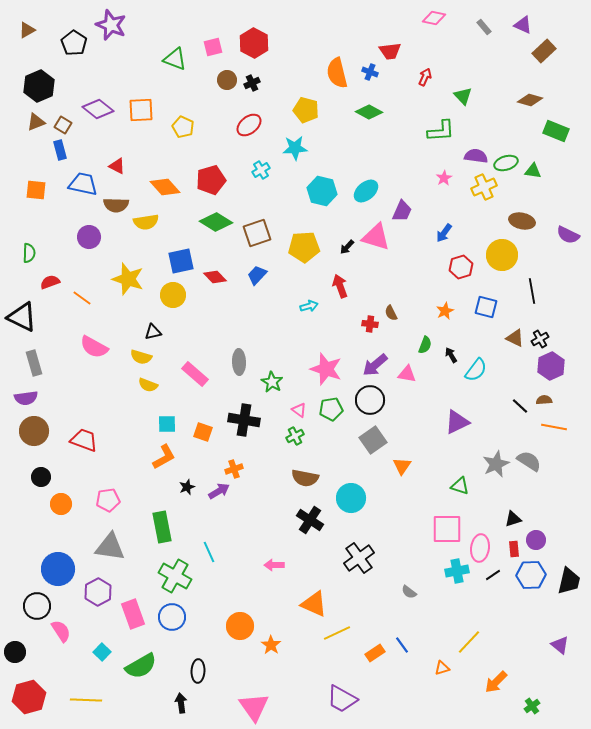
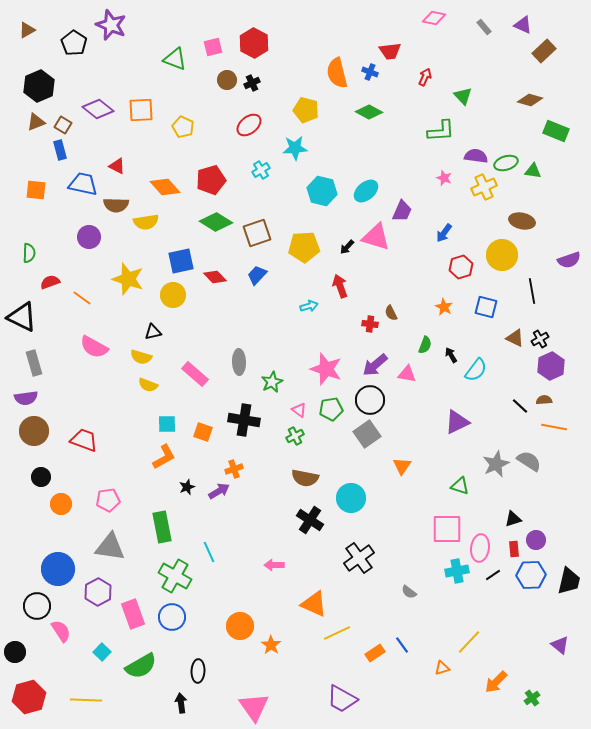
pink star at (444, 178): rotated 21 degrees counterclockwise
purple semicircle at (568, 235): moved 1 px right, 25 px down; rotated 45 degrees counterclockwise
orange star at (445, 311): moved 1 px left, 4 px up; rotated 18 degrees counterclockwise
green star at (272, 382): rotated 15 degrees clockwise
gray square at (373, 440): moved 6 px left, 6 px up
green cross at (532, 706): moved 8 px up
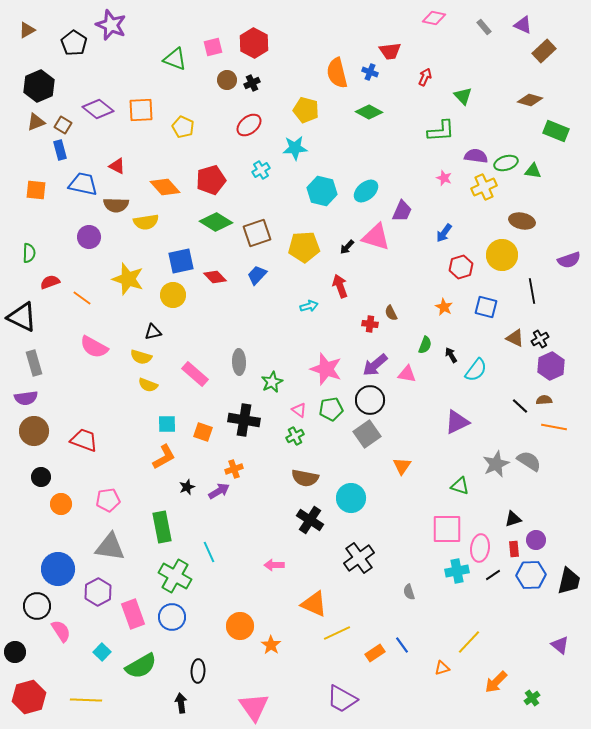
gray semicircle at (409, 592): rotated 35 degrees clockwise
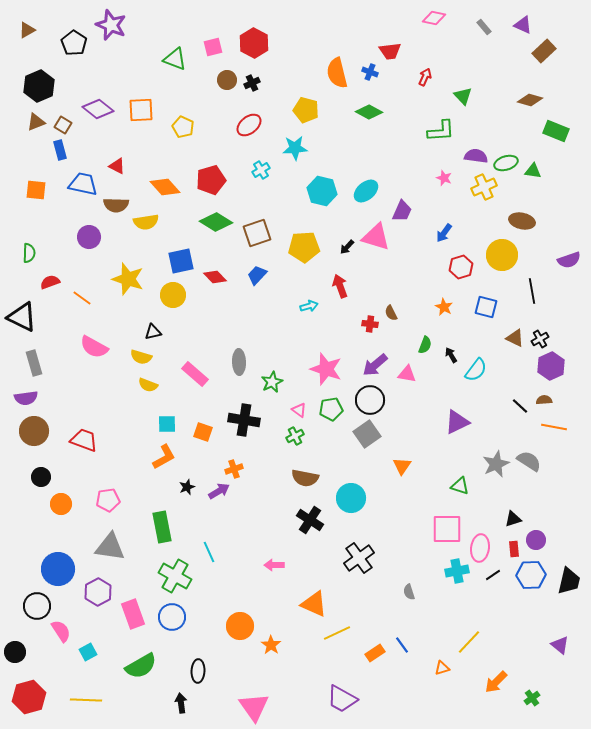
cyan square at (102, 652): moved 14 px left; rotated 18 degrees clockwise
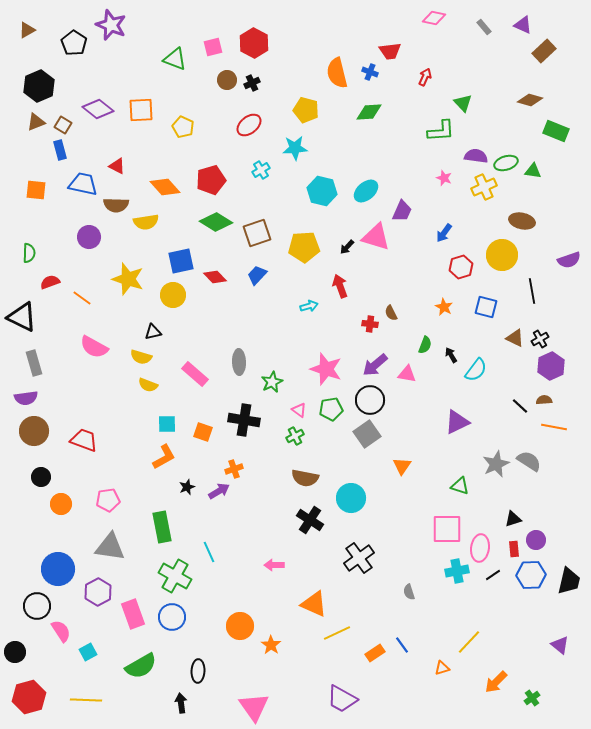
green triangle at (463, 96): moved 7 px down
green diamond at (369, 112): rotated 32 degrees counterclockwise
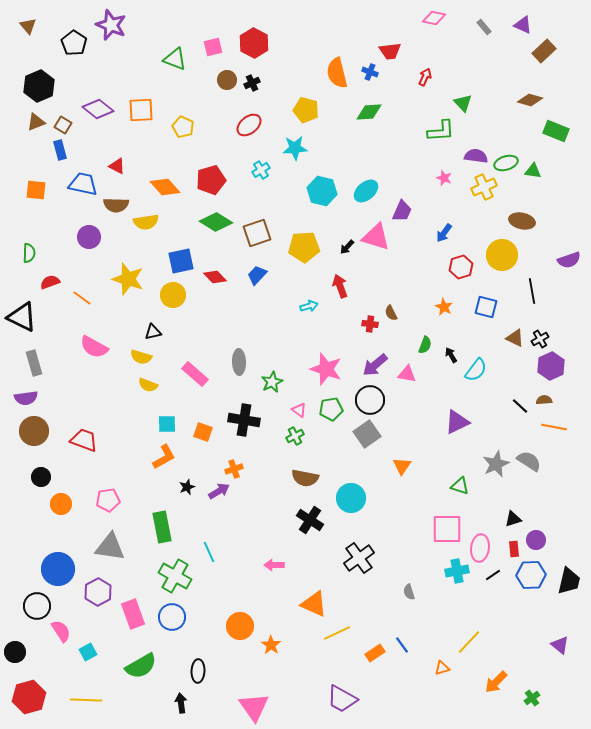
brown triangle at (27, 30): moved 1 px right, 4 px up; rotated 42 degrees counterclockwise
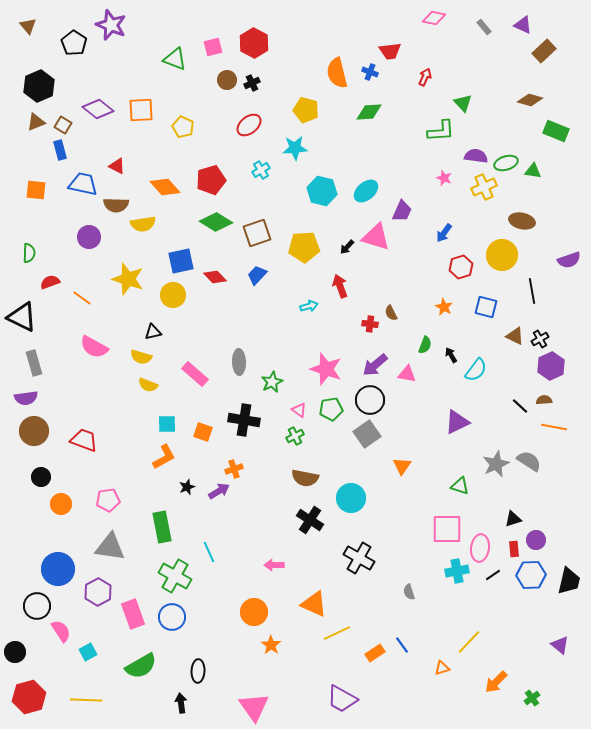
yellow semicircle at (146, 222): moved 3 px left, 2 px down
brown triangle at (515, 338): moved 2 px up
black cross at (359, 558): rotated 24 degrees counterclockwise
orange circle at (240, 626): moved 14 px right, 14 px up
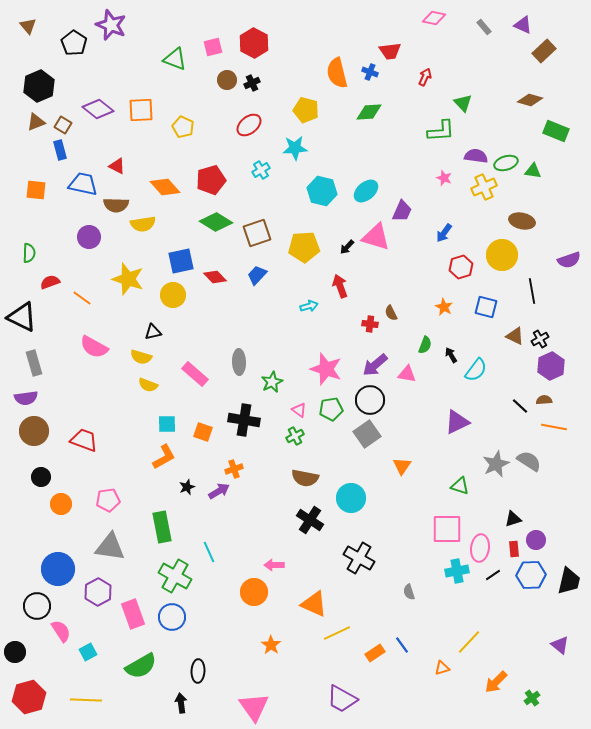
orange circle at (254, 612): moved 20 px up
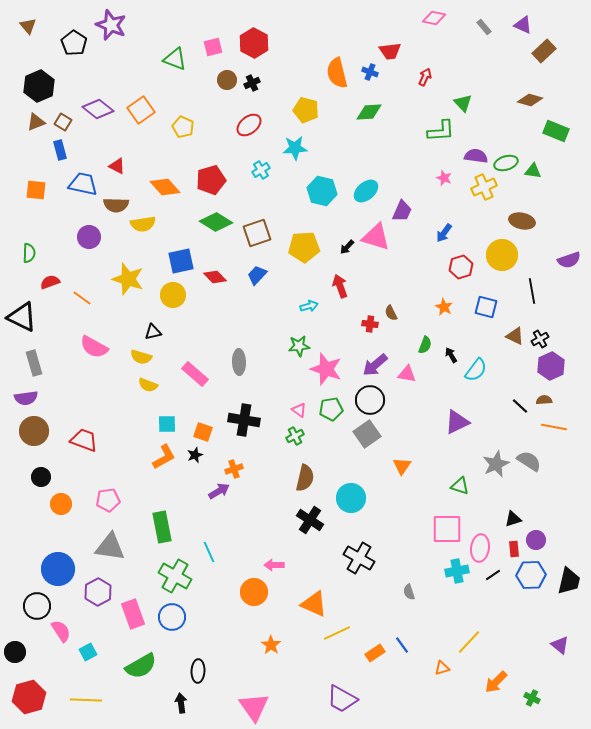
orange square at (141, 110): rotated 32 degrees counterclockwise
brown square at (63, 125): moved 3 px up
green star at (272, 382): moved 27 px right, 36 px up; rotated 20 degrees clockwise
brown semicircle at (305, 478): rotated 88 degrees counterclockwise
black star at (187, 487): moved 8 px right, 32 px up
green cross at (532, 698): rotated 28 degrees counterclockwise
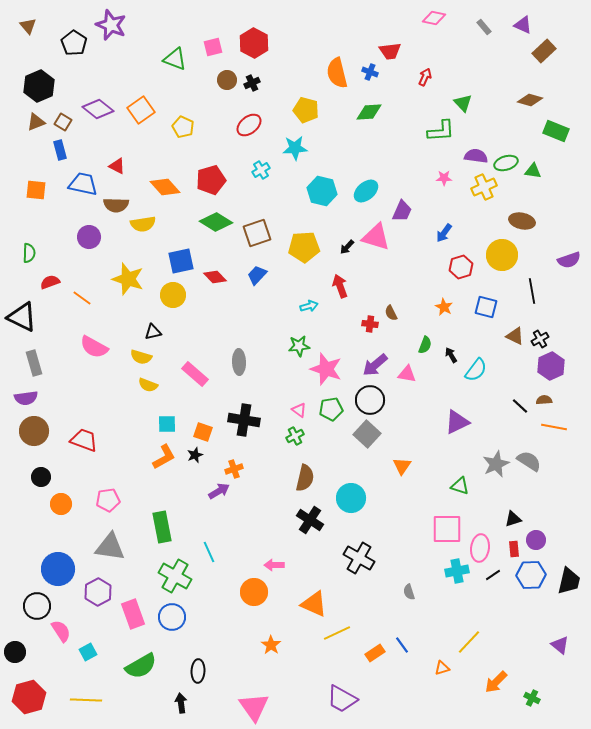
pink star at (444, 178): rotated 21 degrees counterclockwise
gray square at (367, 434): rotated 12 degrees counterclockwise
